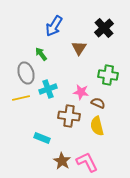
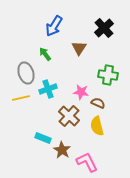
green arrow: moved 4 px right
brown cross: rotated 35 degrees clockwise
cyan rectangle: moved 1 px right
brown star: moved 11 px up
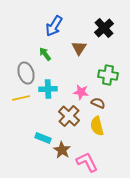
cyan cross: rotated 18 degrees clockwise
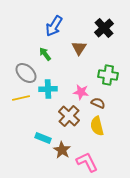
gray ellipse: rotated 30 degrees counterclockwise
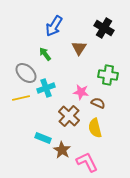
black cross: rotated 18 degrees counterclockwise
cyan cross: moved 2 px left, 1 px up; rotated 18 degrees counterclockwise
yellow semicircle: moved 2 px left, 2 px down
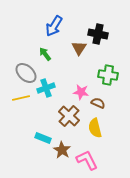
black cross: moved 6 px left, 6 px down; rotated 18 degrees counterclockwise
pink L-shape: moved 2 px up
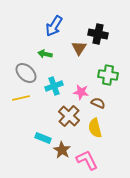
green arrow: rotated 40 degrees counterclockwise
cyan cross: moved 8 px right, 2 px up
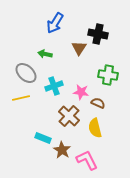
blue arrow: moved 1 px right, 3 px up
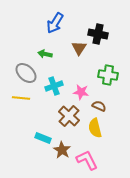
yellow line: rotated 18 degrees clockwise
brown semicircle: moved 1 px right, 3 px down
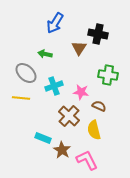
yellow semicircle: moved 1 px left, 2 px down
